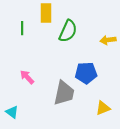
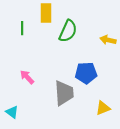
yellow arrow: rotated 21 degrees clockwise
gray trapezoid: rotated 16 degrees counterclockwise
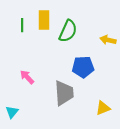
yellow rectangle: moved 2 px left, 7 px down
green line: moved 3 px up
blue pentagon: moved 3 px left, 6 px up
cyan triangle: rotated 32 degrees clockwise
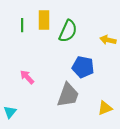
blue pentagon: rotated 15 degrees clockwise
gray trapezoid: moved 4 px right, 2 px down; rotated 24 degrees clockwise
yellow triangle: moved 2 px right
cyan triangle: moved 2 px left
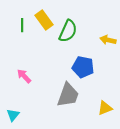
yellow rectangle: rotated 36 degrees counterclockwise
pink arrow: moved 3 px left, 1 px up
cyan triangle: moved 3 px right, 3 px down
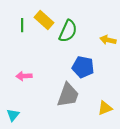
yellow rectangle: rotated 12 degrees counterclockwise
pink arrow: rotated 49 degrees counterclockwise
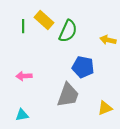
green line: moved 1 px right, 1 px down
cyan triangle: moved 9 px right; rotated 40 degrees clockwise
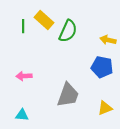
blue pentagon: moved 19 px right
cyan triangle: rotated 16 degrees clockwise
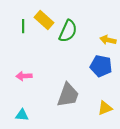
blue pentagon: moved 1 px left, 1 px up
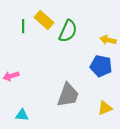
pink arrow: moved 13 px left; rotated 14 degrees counterclockwise
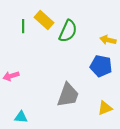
cyan triangle: moved 1 px left, 2 px down
